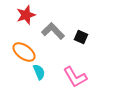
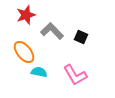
gray L-shape: moved 1 px left
orange ellipse: rotated 15 degrees clockwise
cyan semicircle: rotated 56 degrees counterclockwise
pink L-shape: moved 2 px up
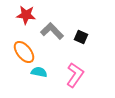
red star: rotated 24 degrees clockwise
pink L-shape: rotated 115 degrees counterclockwise
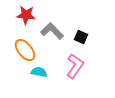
orange ellipse: moved 1 px right, 2 px up
pink L-shape: moved 9 px up
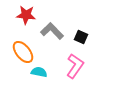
orange ellipse: moved 2 px left, 2 px down
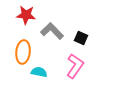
black square: moved 1 px down
orange ellipse: rotated 45 degrees clockwise
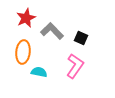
red star: moved 3 px down; rotated 30 degrees counterclockwise
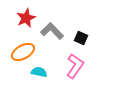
orange ellipse: rotated 55 degrees clockwise
